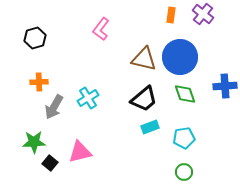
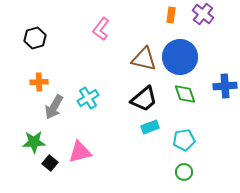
cyan pentagon: moved 2 px down
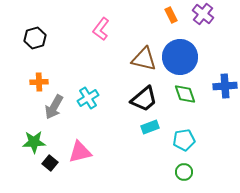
orange rectangle: rotated 35 degrees counterclockwise
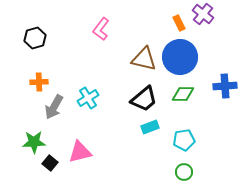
orange rectangle: moved 8 px right, 8 px down
green diamond: moved 2 px left; rotated 70 degrees counterclockwise
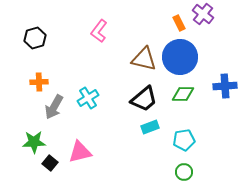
pink L-shape: moved 2 px left, 2 px down
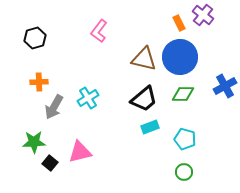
purple cross: moved 1 px down
blue cross: rotated 25 degrees counterclockwise
cyan pentagon: moved 1 px right, 1 px up; rotated 25 degrees clockwise
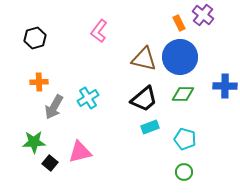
blue cross: rotated 30 degrees clockwise
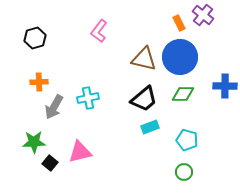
cyan cross: rotated 20 degrees clockwise
cyan pentagon: moved 2 px right, 1 px down
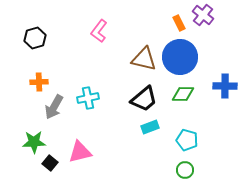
green circle: moved 1 px right, 2 px up
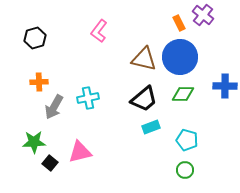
cyan rectangle: moved 1 px right
